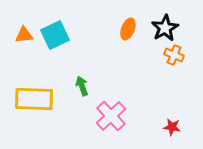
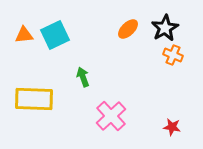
orange ellipse: rotated 25 degrees clockwise
orange cross: moved 1 px left
green arrow: moved 1 px right, 9 px up
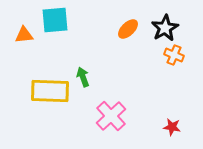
cyan square: moved 15 px up; rotated 20 degrees clockwise
orange cross: moved 1 px right
yellow rectangle: moved 16 px right, 8 px up
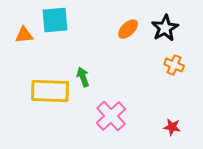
orange cross: moved 10 px down
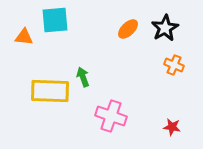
orange triangle: moved 2 px down; rotated 12 degrees clockwise
pink cross: rotated 28 degrees counterclockwise
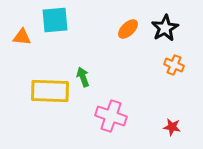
orange triangle: moved 2 px left
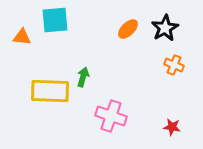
green arrow: rotated 36 degrees clockwise
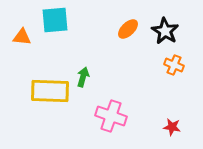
black star: moved 3 px down; rotated 12 degrees counterclockwise
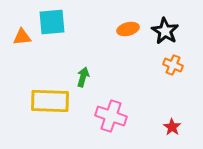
cyan square: moved 3 px left, 2 px down
orange ellipse: rotated 30 degrees clockwise
orange triangle: rotated 12 degrees counterclockwise
orange cross: moved 1 px left
yellow rectangle: moved 10 px down
red star: rotated 24 degrees clockwise
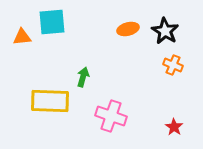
red star: moved 2 px right
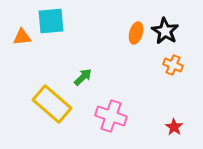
cyan square: moved 1 px left, 1 px up
orange ellipse: moved 8 px right, 4 px down; rotated 60 degrees counterclockwise
green arrow: rotated 30 degrees clockwise
yellow rectangle: moved 2 px right, 3 px down; rotated 39 degrees clockwise
